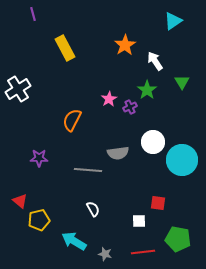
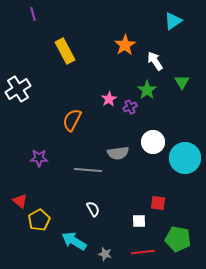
yellow rectangle: moved 3 px down
cyan circle: moved 3 px right, 2 px up
yellow pentagon: rotated 15 degrees counterclockwise
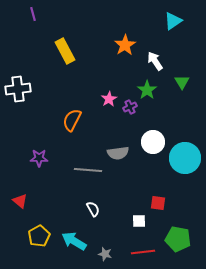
white cross: rotated 25 degrees clockwise
yellow pentagon: moved 16 px down
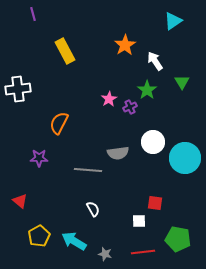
orange semicircle: moved 13 px left, 3 px down
red square: moved 3 px left
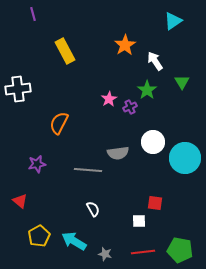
purple star: moved 2 px left, 6 px down; rotated 12 degrees counterclockwise
green pentagon: moved 2 px right, 11 px down
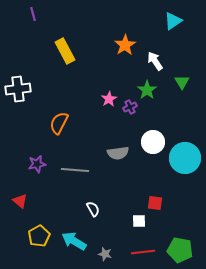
gray line: moved 13 px left
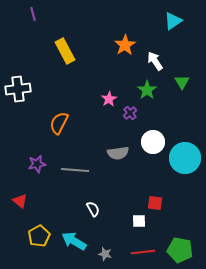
purple cross: moved 6 px down; rotated 16 degrees counterclockwise
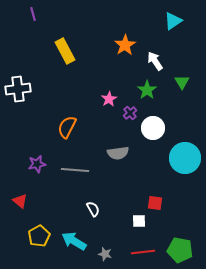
orange semicircle: moved 8 px right, 4 px down
white circle: moved 14 px up
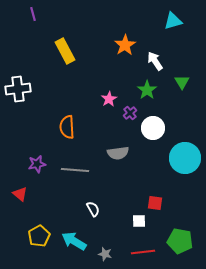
cyan triangle: rotated 18 degrees clockwise
orange semicircle: rotated 30 degrees counterclockwise
red triangle: moved 7 px up
green pentagon: moved 9 px up
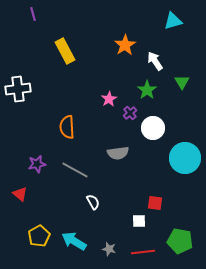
gray line: rotated 24 degrees clockwise
white semicircle: moved 7 px up
gray star: moved 4 px right, 5 px up
